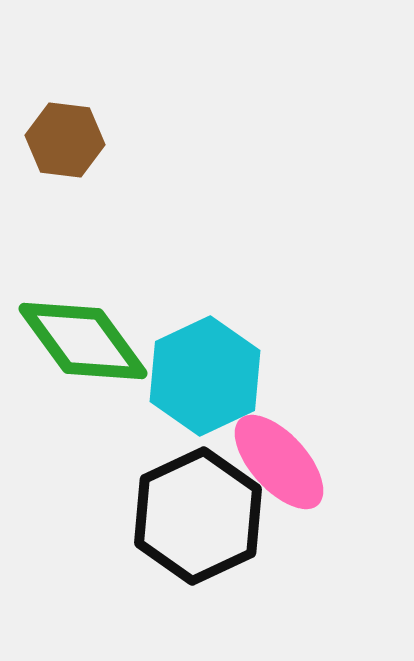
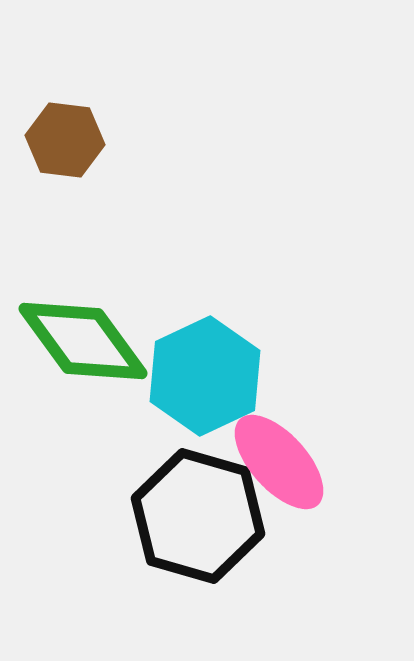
black hexagon: rotated 19 degrees counterclockwise
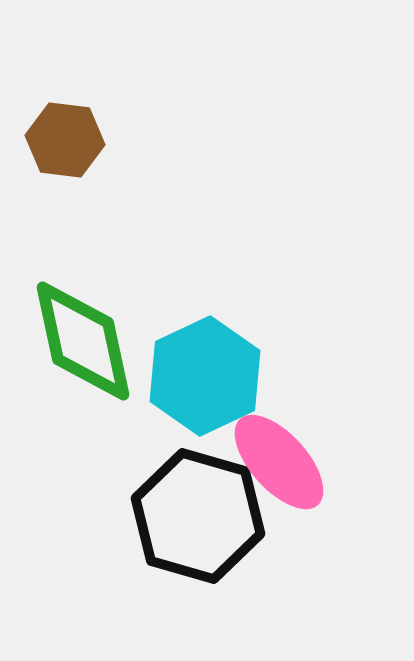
green diamond: rotated 24 degrees clockwise
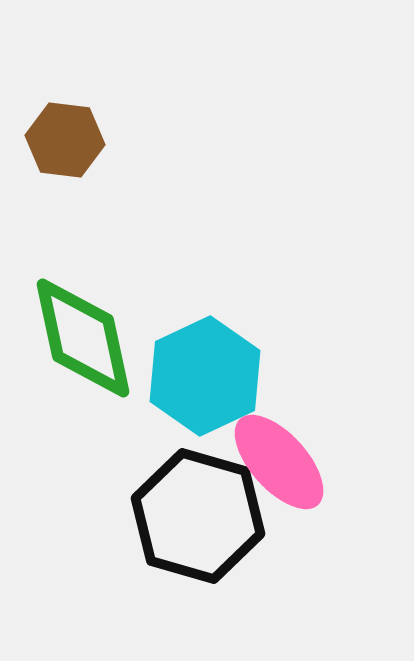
green diamond: moved 3 px up
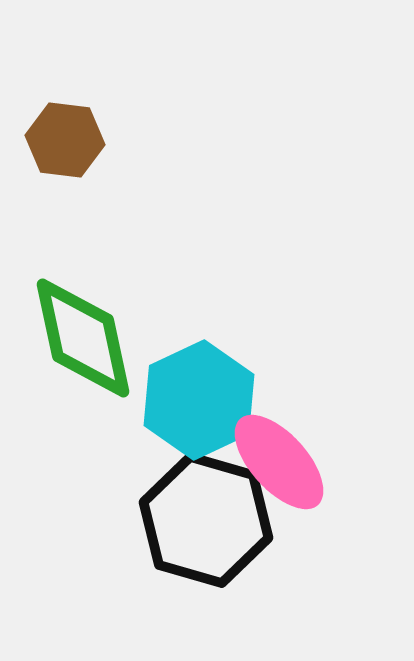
cyan hexagon: moved 6 px left, 24 px down
black hexagon: moved 8 px right, 4 px down
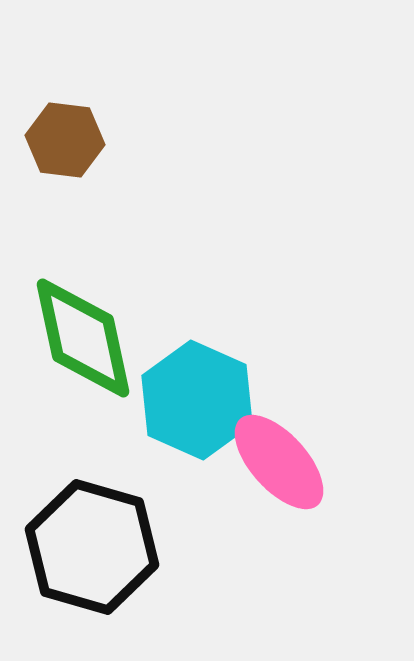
cyan hexagon: moved 2 px left; rotated 11 degrees counterclockwise
black hexagon: moved 114 px left, 27 px down
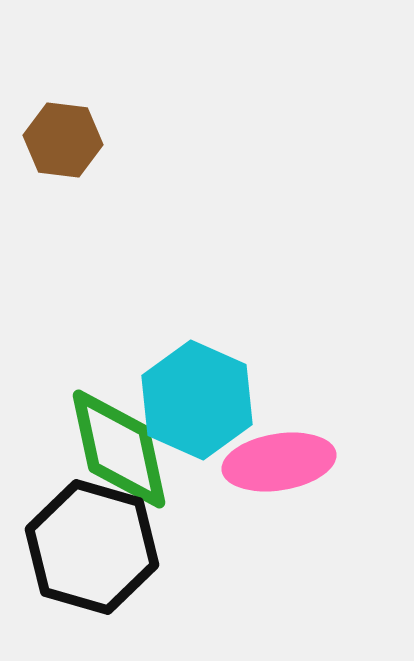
brown hexagon: moved 2 px left
green diamond: moved 36 px right, 111 px down
pink ellipse: rotated 57 degrees counterclockwise
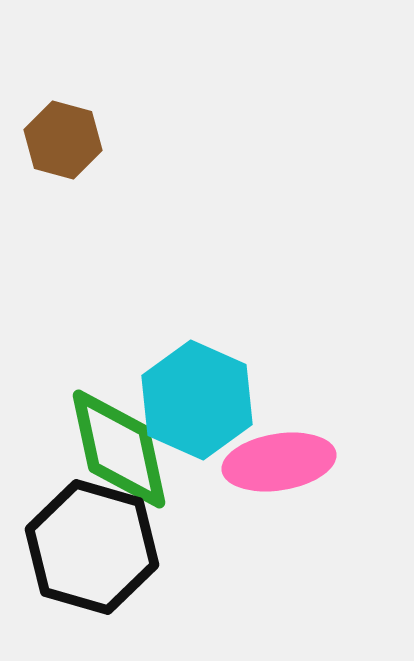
brown hexagon: rotated 8 degrees clockwise
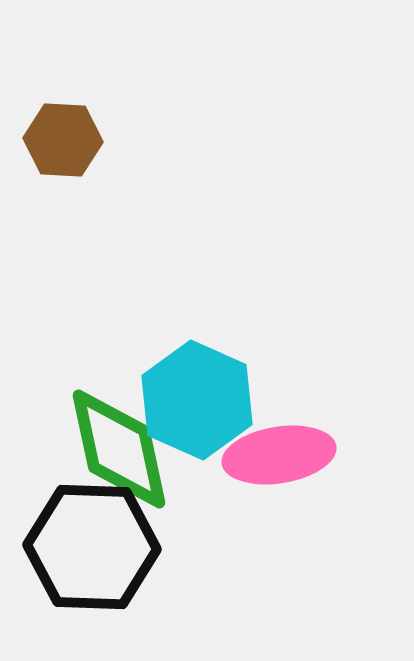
brown hexagon: rotated 12 degrees counterclockwise
pink ellipse: moved 7 px up
black hexagon: rotated 14 degrees counterclockwise
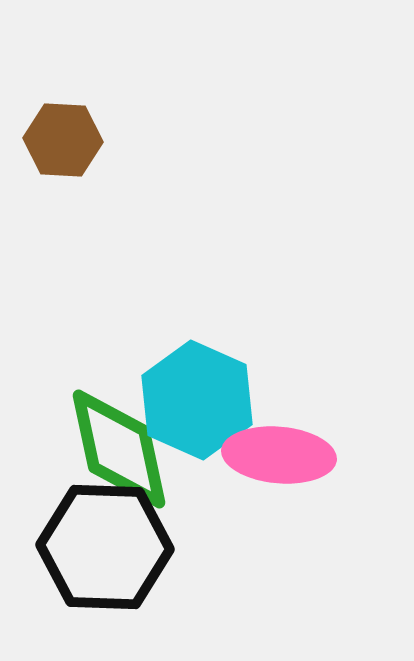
pink ellipse: rotated 14 degrees clockwise
black hexagon: moved 13 px right
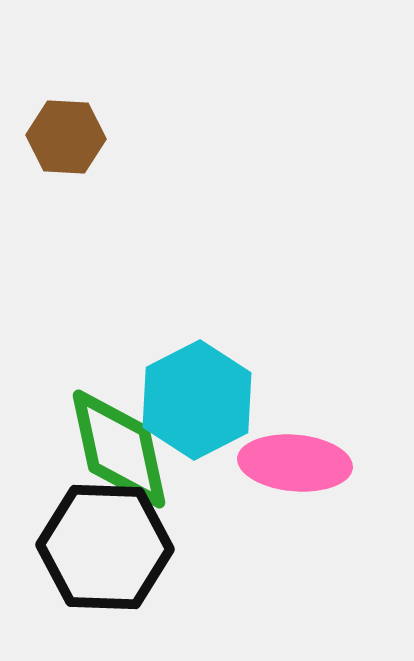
brown hexagon: moved 3 px right, 3 px up
cyan hexagon: rotated 9 degrees clockwise
pink ellipse: moved 16 px right, 8 px down
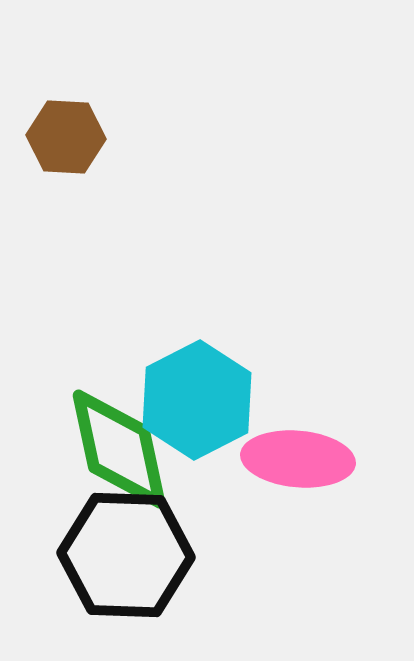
pink ellipse: moved 3 px right, 4 px up
black hexagon: moved 21 px right, 8 px down
